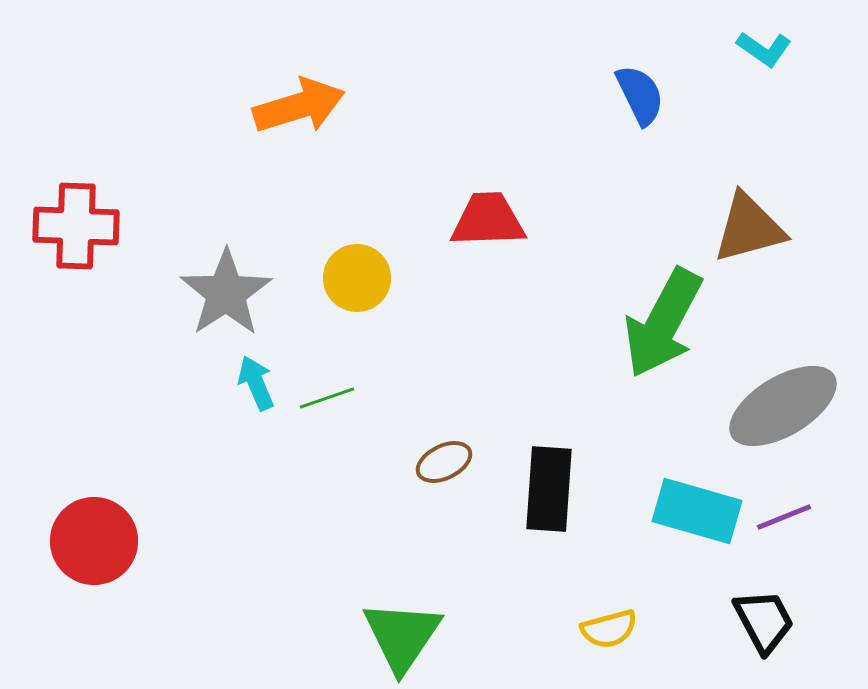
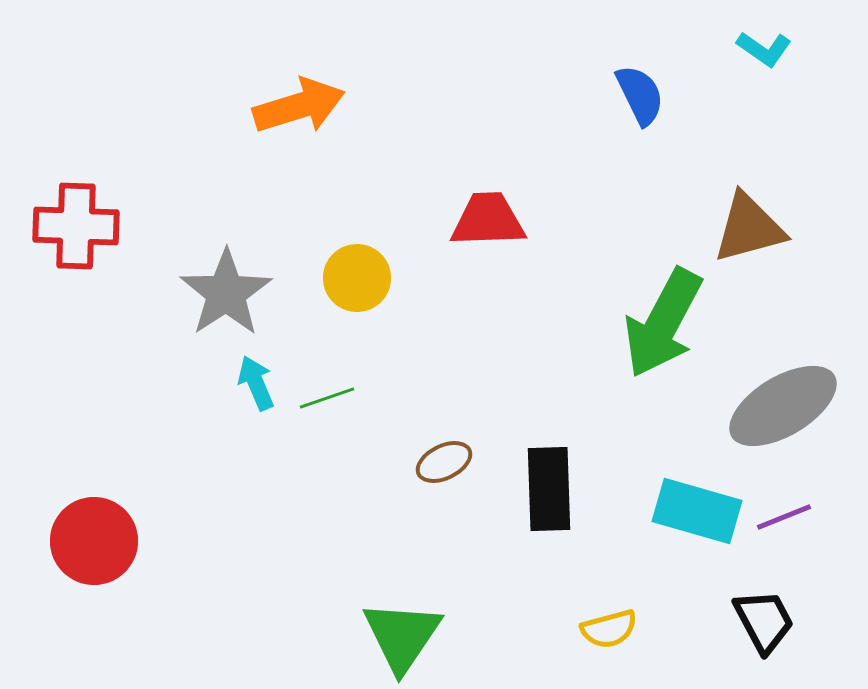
black rectangle: rotated 6 degrees counterclockwise
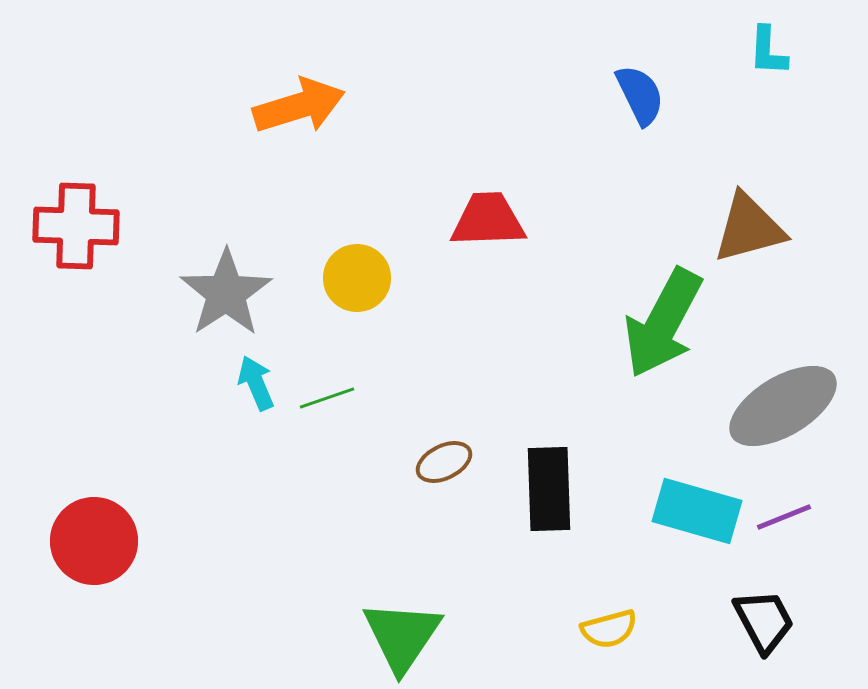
cyan L-shape: moved 4 px right, 2 px down; rotated 58 degrees clockwise
